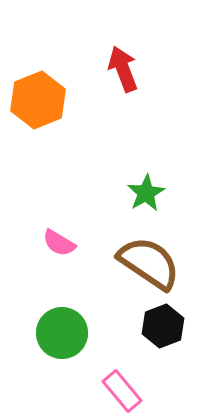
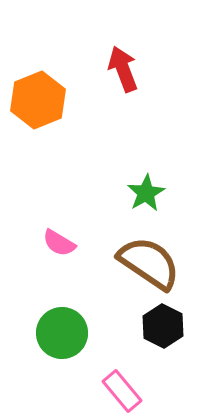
black hexagon: rotated 12 degrees counterclockwise
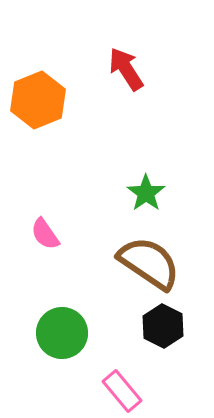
red arrow: moved 3 px right; rotated 12 degrees counterclockwise
green star: rotated 6 degrees counterclockwise
pink semicircle: moved 14 px left, 9 px up; rotated 24 degrees clockwise
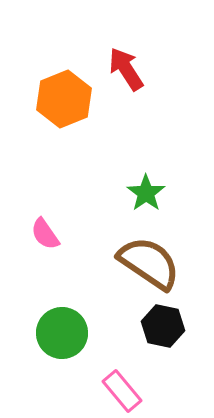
orange hexagon: moved 26 px right, 1 px up
black hexagon: rotated 15 degrees counterclockwise
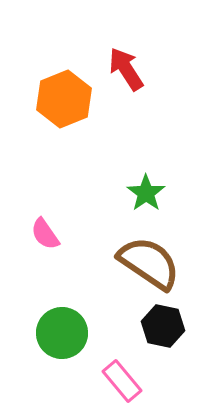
pink rectangle: moved 10 px up
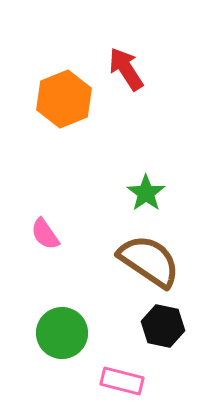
brown semicircle: moved 2 px up
pink rectangle: rotated 36 degrees counterclockwise
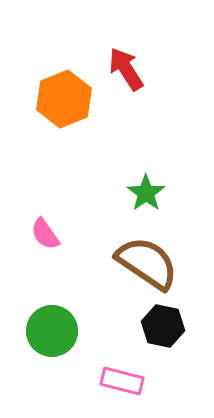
brown semicircle: moved 2 px left, 2 px down
green circle: moved 10 px left, 2 px up
